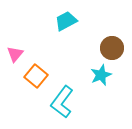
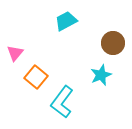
brown circle: moved 1 px right, 5 px up
pink triangle: moved 1 px up
orange square: moved 1 px down
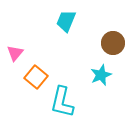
cyan trapezoid: rotated 40 degrees counterclockwise
cyan L-shape: rotated 24 degrees counterclockwise
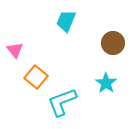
pink triangle: moved 3 px up; rotated 18 degrees counterclockwise
cyan star: moved 5 px right, 8 px down; rotated 15 degrees counterclockwise
cyan L-shape: rotated 56 degrees clockwise
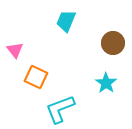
orange square: rotated 15 degrees counterclockwise
cyan L-shape: moved 2 px left, 7 px down
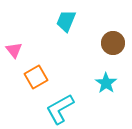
pink triangle: moved 1 px left
orange square: rotated 35 degrees clockwise
cyan L-shape: rotated 8 degrees counterclockwise
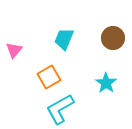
cyan trapezoid: moved 2 px left, 18 px down
brown circle: moved 5 px up
pink triangle: rotated 18 degrees clockwise
orange square: moved 13 px right
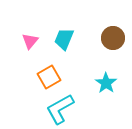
pink triangle: moved 16 px right, 9 px up
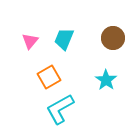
cyan star: moved 3 px up
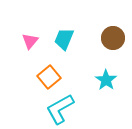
orange square: rotated 10 degrees counterclockwise
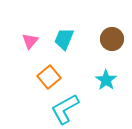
brown circle: moved 1 px left, 1 px down
cyan L-shape: moved 5 px right
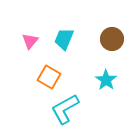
orange square: rotated 20 degrees counterclockwise
